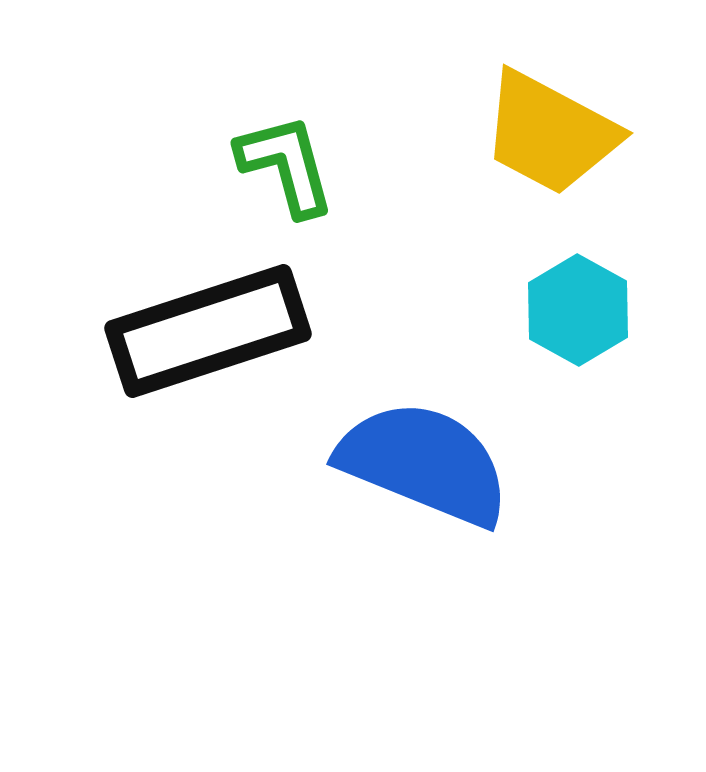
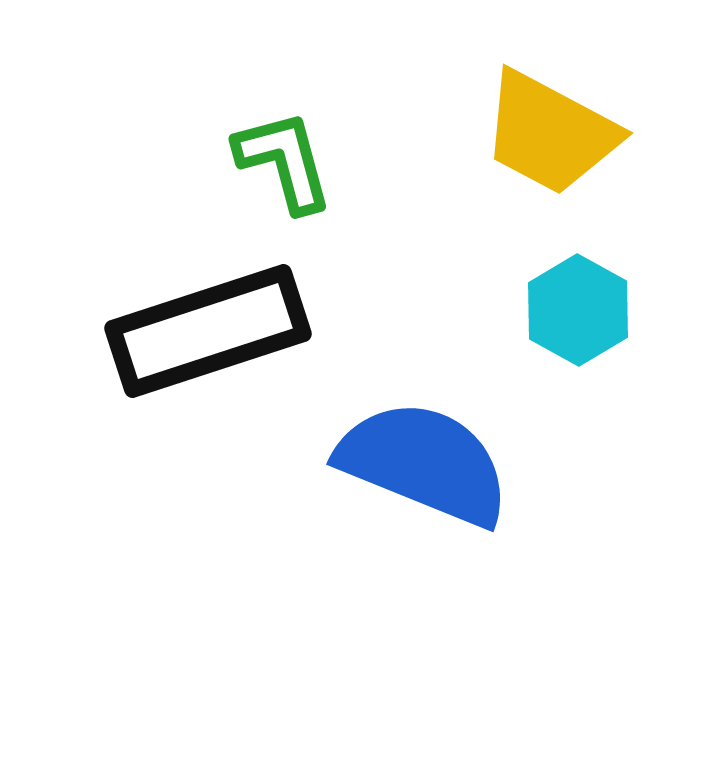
green L-shape: moved 2 px left, 4 px up
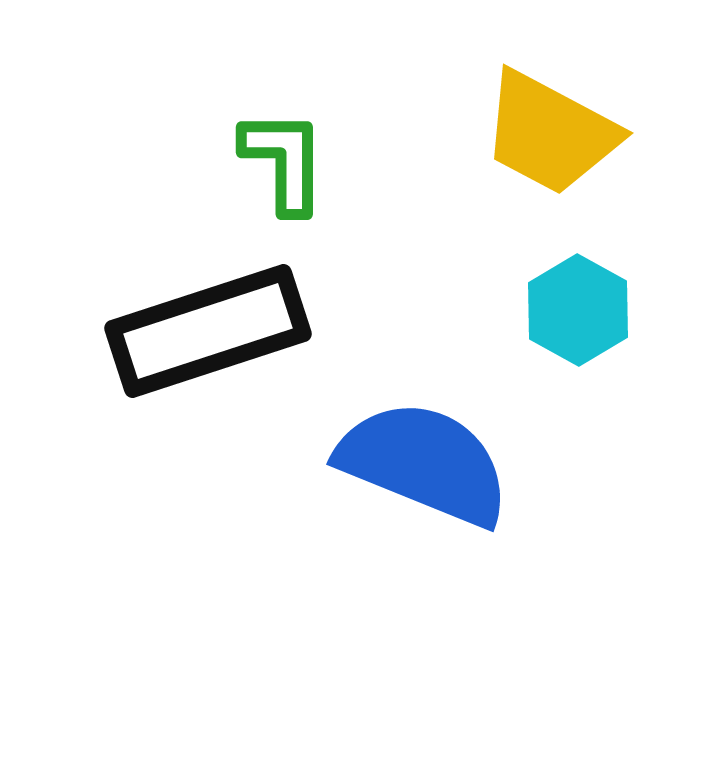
green L-shape: rotated 15 degrees clockwise
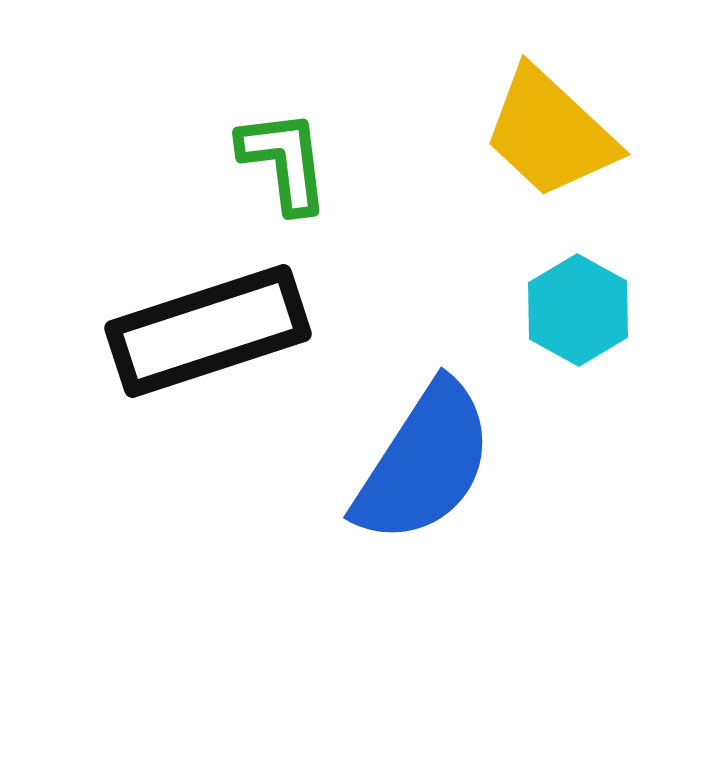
yellow trapezoid: rotated 15 degrees clockwise
green L-shape: rotated 7 degrees counterclockwise
blue semicircle: rotated 101 degrees clockwise
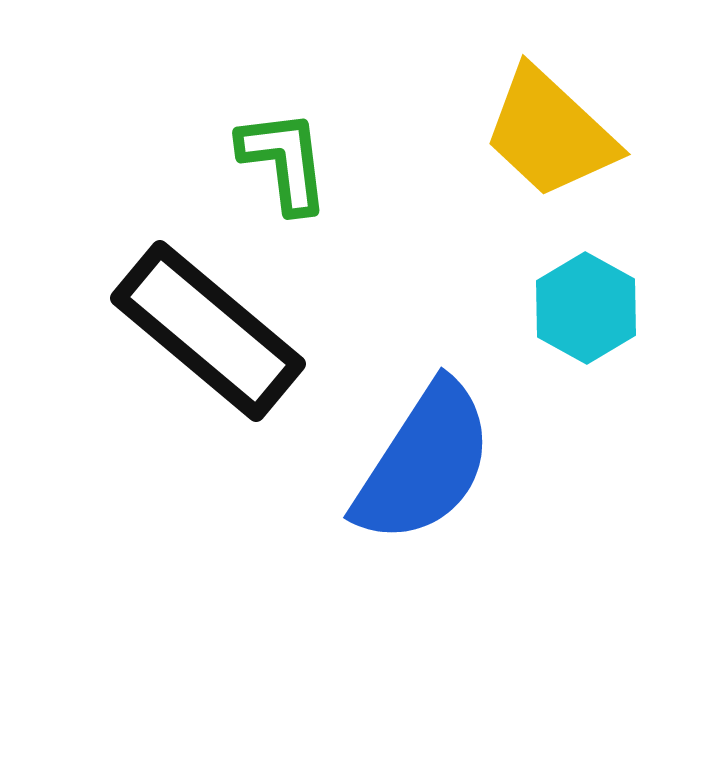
cyan hexagon: moved 8 px right, 2 px up
black rectangle: rotated 58 degrees clockwise
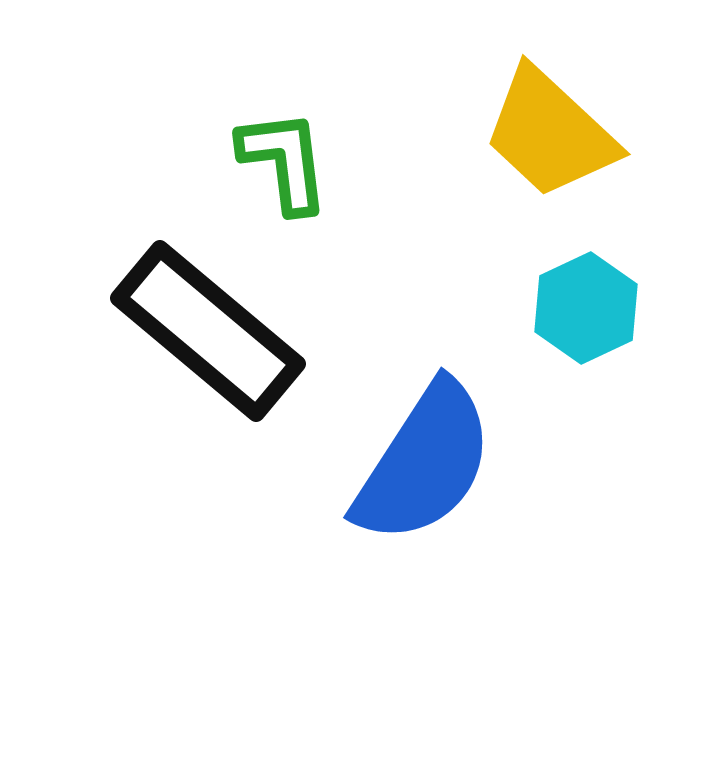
cyan hexagon: rotated 6 degrees clockwise
